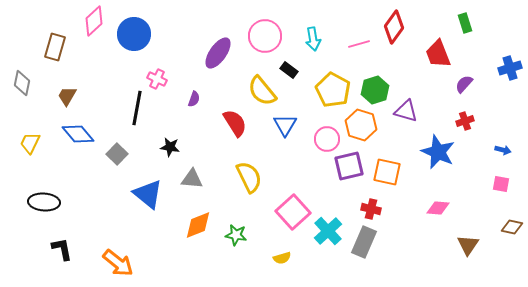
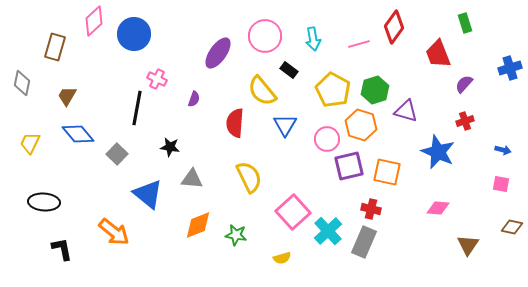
red semicircle at (235, 123): rotated 144 degrees counterclockwise
orange arrow at (118, 263): moved 4 px left, 31 px up
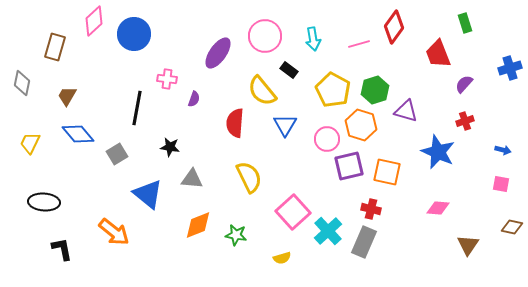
pink cross at (157, 79): moved 10 px right; rotated 18 degrees counterclockwise
gray square at (117, 154): rotated 15 degrees clockwise
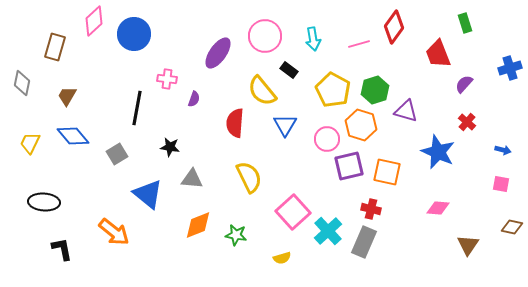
red cross at (465, 121): moved 2 px right, 1 px down; rotated 30 degrees counterclockwise
blue diamond at (78, 134): moved 5 px left, 2 px down
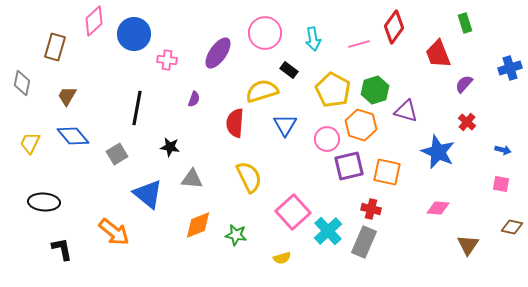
pink circle at (265, 36): moved 3 px up
pink cross at (167, 79): moved 19 px up
yellow semicircle at (262, 91): rotated 112 degrees clockwise
